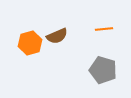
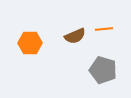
brown semicircle: moved 18 px right
orange hexagon: rotated 15 degrees clockwise
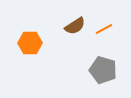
orange line: rotated 24 degrees counterclockwise
brown semicircle: moved 10 px up; rotated 10 degrees counterclockwise
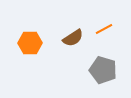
brown semicircle: moved 2 px left, 12 px down
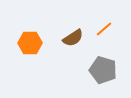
orange line: rotated 12 degrees counterclockwise
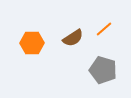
orange hexagon: moved 2 px right
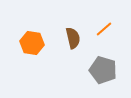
brown semicircle: rotated 70 degrees counterclockwise
orange hexagon: rotated 10 degrees clockwise
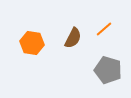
brown semicircle: rotated 40 degrees clockwise
gray pentagon: moved 5 px right
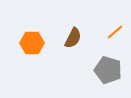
orange line: moved 11 px right, 3 px down
orange hexagon: rotated 10 degrees counterclockwise
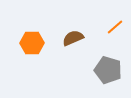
orange line: moved 5 px up
brown semicircle: rotated 140 degrees counterclockwise
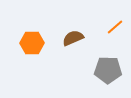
gray pentagon: rotated 16 degrees counterclockwise
